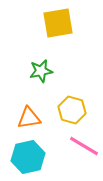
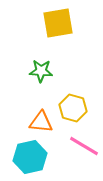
green star: rotated 15 degrees clockwise
yellow hexagon: moved 1 px right, 2 px up
orange triangle: moved 12 px right, 4 px down; rotated 15 degrees clockwise
cyan hexagon: moved 2 px right
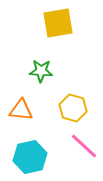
orange triangle: moved 20 px left, 12 px up
pink line: rotated 12 degrees clockwise
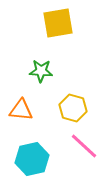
cyan hexagon: moved 2 px right, 2 px down
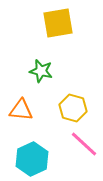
green star: rotated 10 degrees clockwise
pink line: moved 2 px up
cyan hexagon: rotated 12 degrees counterclockwise
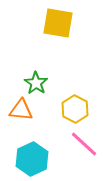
yellow square: rotated 20 degrees clockwise
green star: moved 5 px left, 12 px down; rotated 20 degrees clockwise
yellow hexagon: moved 2 px right, 1 px down; rotated 12 degrees clockwise
